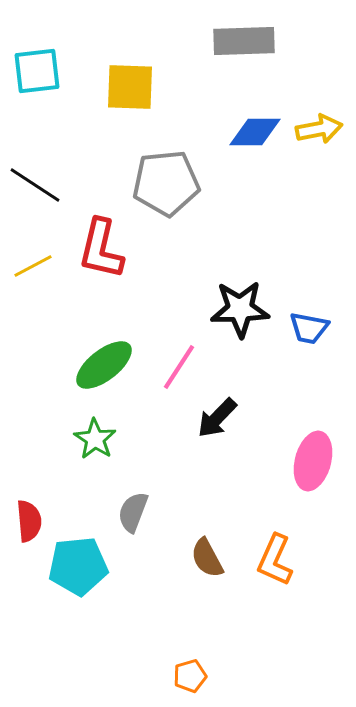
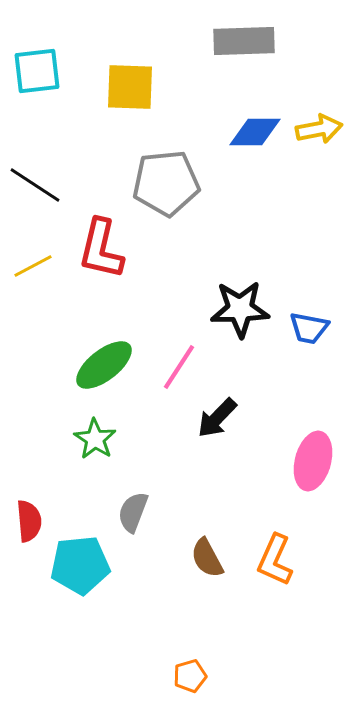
cyan pentagon: moved 2 px right, 1 px up
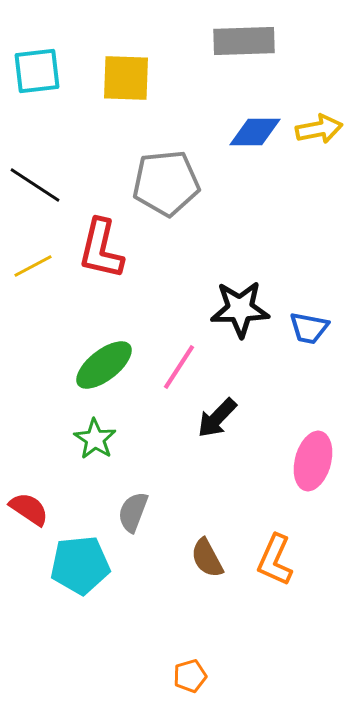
yellow square: moved 4 px left, 9 px up
red semicircle: moved 12 px up; rotated 51 degrees counterclockwise
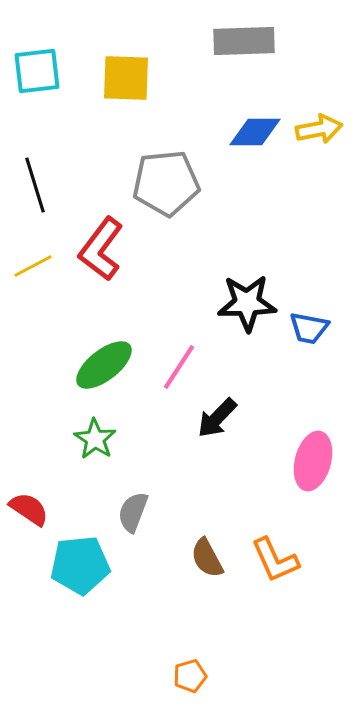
black line: rotated 40 degrees clockwise
red L-shape: rotated 24 degrees clockwise
black star: moved 7 px right, 6 px up
orange L-shape: rotated 48 degrees counterclockwise
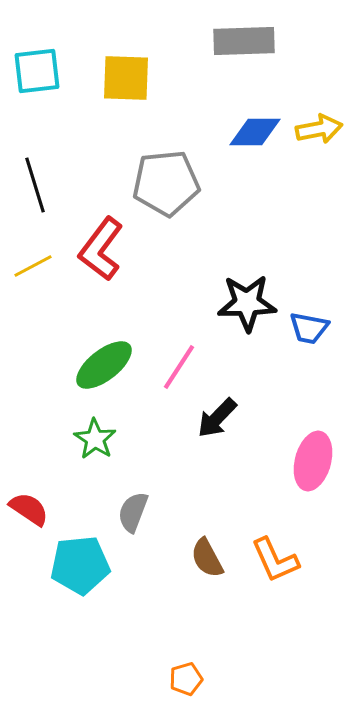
orange pentagon: moved 4 px left, 3 px down
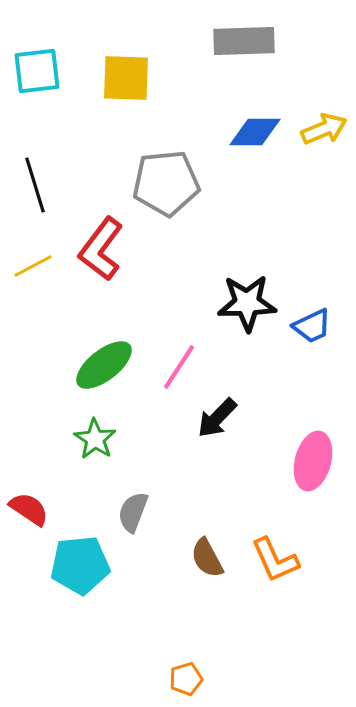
yellow arrow: moved 5 px right; rotated 12 degrees counterclockwise
blue trapezoid: moved 3 px right, 2 px up; rotated 36 degrees counterclockwise
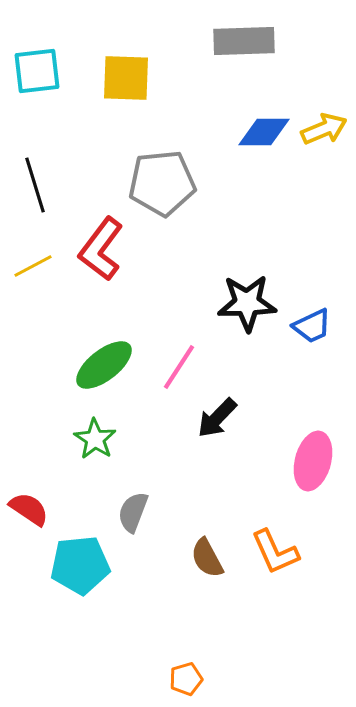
blue diamond: moved 9 px right
gray pentagon: moved 4 px left
orange L-shape: moved 8 px up
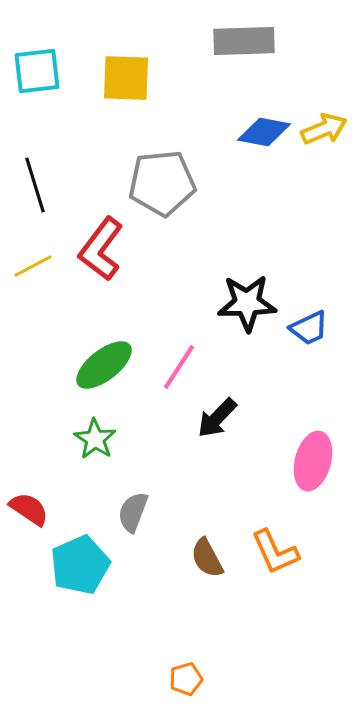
blue diamond: rotated 10 degrees clockwise
blue trapezoid: moved 3 px left, 2 px down
cyan pentagon: rotated 18 degrees counterclockwise
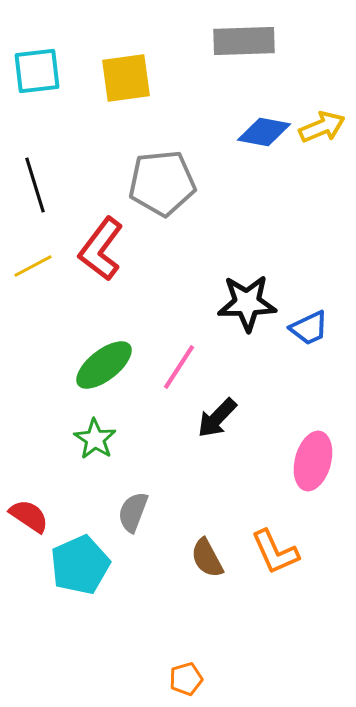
yellow square: rotated 10 degrees counterclockwise
yellow arrow: moved 2 px left, 2 px up
red semicircle: moved 7 px down
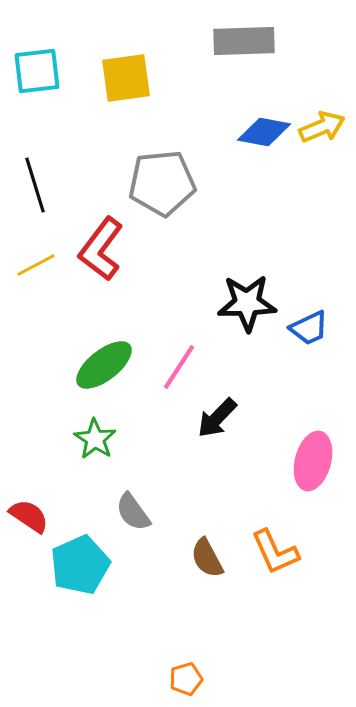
yellow line: moved 3 px right, 1 px up
gray semicircle: rotated 57 degrees counterclockwise
